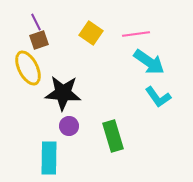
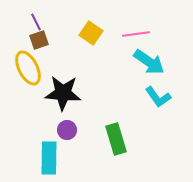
purple circle: moved 2 px left, 4 px down
green rectangle: moved 3 px right, 3 px down
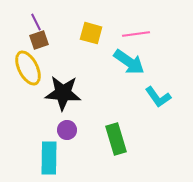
yellow square: rotated 20 degrees counterclockwise
cyan arrow: moved 20 px left
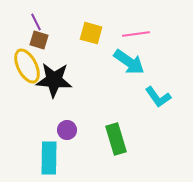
brown square: rotated 36 degrees clockwise
yellow ellipse: moved 1 px left, 2 px up
black star: moved 9 px left, 13 px up
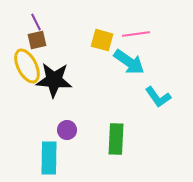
yellow square: moved 11 px right, 7 px down
brown square: moved 2 px left; rotated 30 degrees counterclockwise
green rectangle: rotated 20 degrees clockwise
